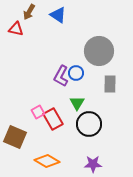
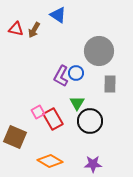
brown arrow: moved 5 px right, 18 px down
black circle: moved 1 px right, 3 px up
orange diamond: moved 3 px right
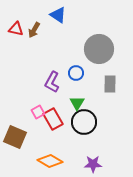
gray circle: moved 2 px up
purple L-shape: moved 9 px left, 6 px down
black circle: moved 6 px left, 1 px down
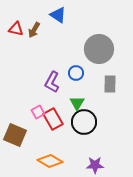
brown square: moved 2 px up
purple star: moved 2 px right, 1 px down
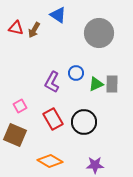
red triangle: moved 1 px up
gray circle: moved 16 px up
gray rectangle: moved 2 px right
green triangle: moved 19 px right, 19 px up; rotated 35 degrees clockwise
pink square: moved 18 px left, 6 px up
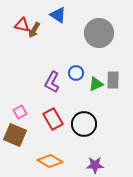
red triangle: moved 6 px right, 3 px up
gray rectangle: moved 1 px right, 4 px up
pink square: moved 6 px down
black circle: moved 2 px down
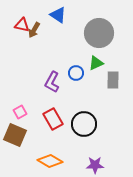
green triangle: moved 21 px up
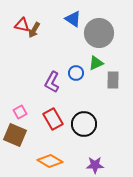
blue triangle: moved 15 px right, 4 px down
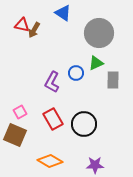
blue triangle: moved 10 px left, 6 px up
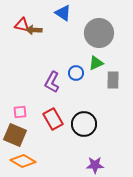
brown arrow: rotated 63 degrees clockwise
pink square: rotated 24 degrees clockwise
orange diamond: moved 27 px left
